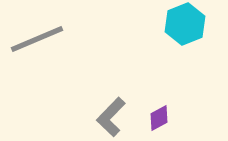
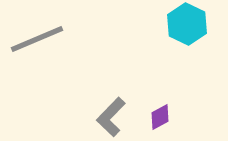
cyan hexagon: moved 2 px right; rotated 12 degrees counterclockwise
purple diamond: moved 1 px right, 1 px up
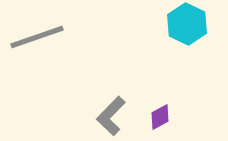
gray line: moved 2 px up; rotated 4 degrees clockwise
gray L-shape: moved 1 px up
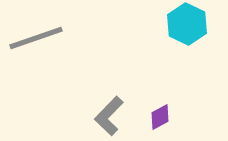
gray line: moved 1 px left, 1 px down
gray L-shape: moved 2 px left
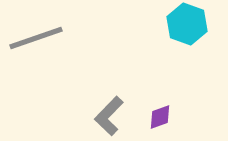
cyan hexagon: rotated 6 degrees counterclockwise
purple diamond: rotated 8 degrees clockwise
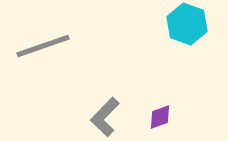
gray line: moved 7 px right, 8 px down
gray L-shape: moved 4 px left, 1 px down
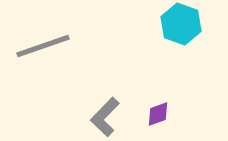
cyan hexagon: moved 6 px left
purple diamond: moved 2 px left, 3 px up
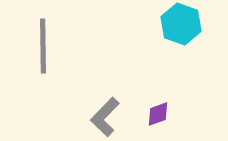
gray line: rotated 72 degrees counterclockwise
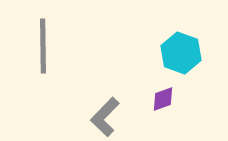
cyan hexagon: moved 29 px down
purple diamond: moved 5 px right, 15 px up
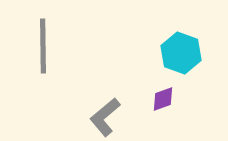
gray L-shape: rotated 6 degrees clockwise
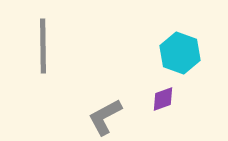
cyan hexagon: moved 1 px left
gray L-shape: rotated 12 degrees clockwise
